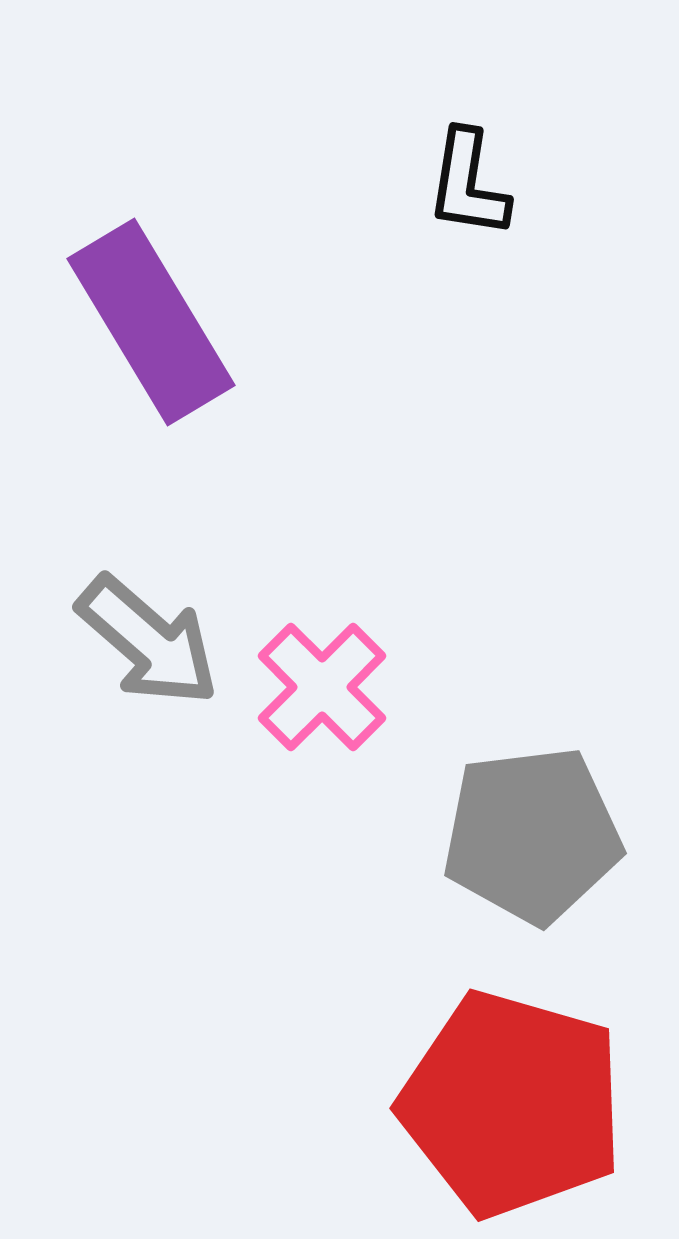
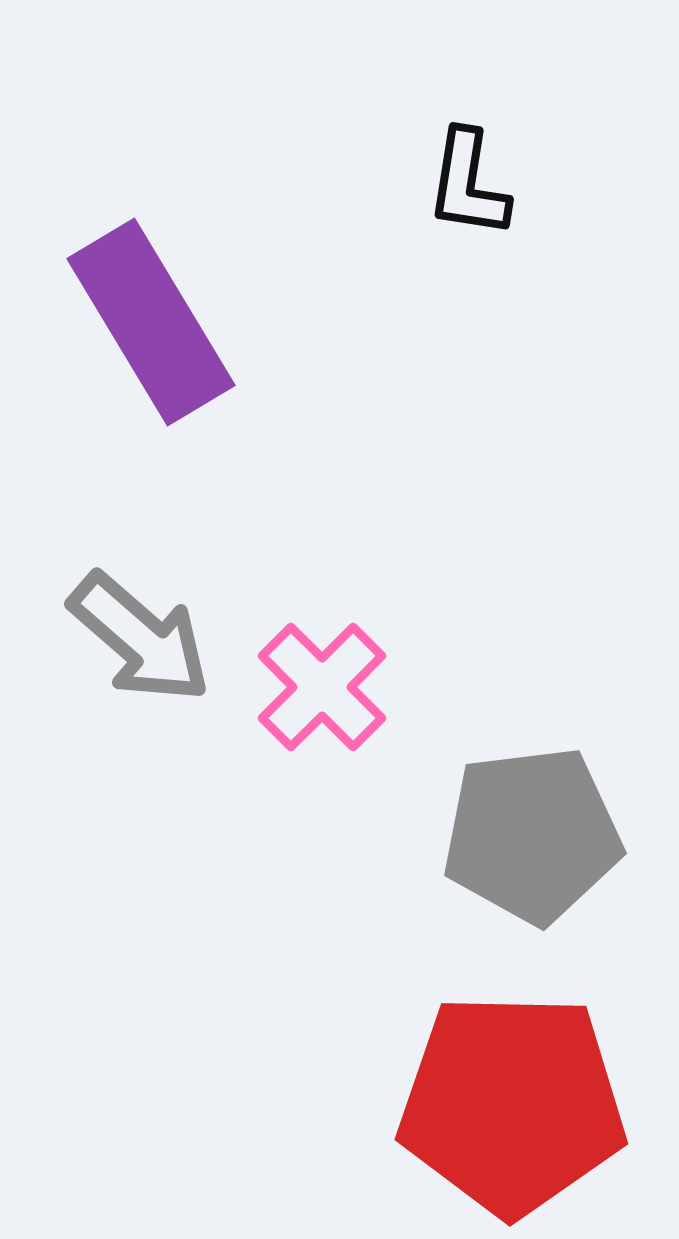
gray arrow: moved 8 px left, 3 px up
red pentagon: rotated 15 degrees counterclockwise
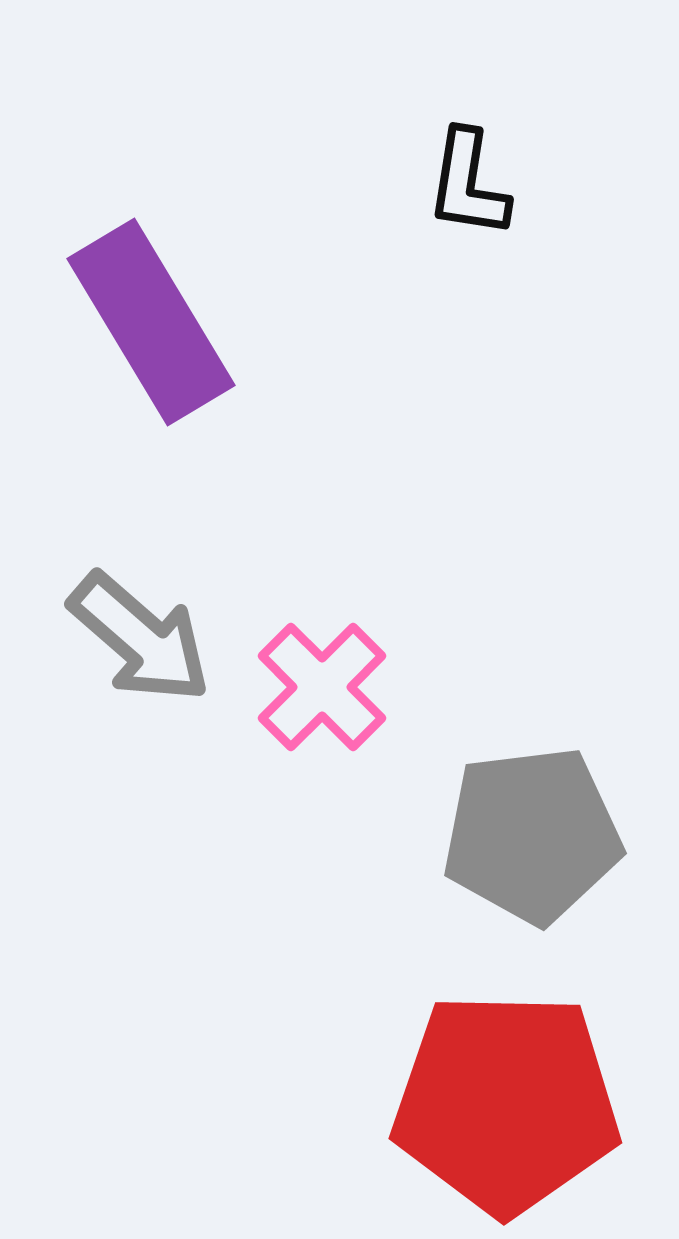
red pentagon: moved 6 px left, 1 px up
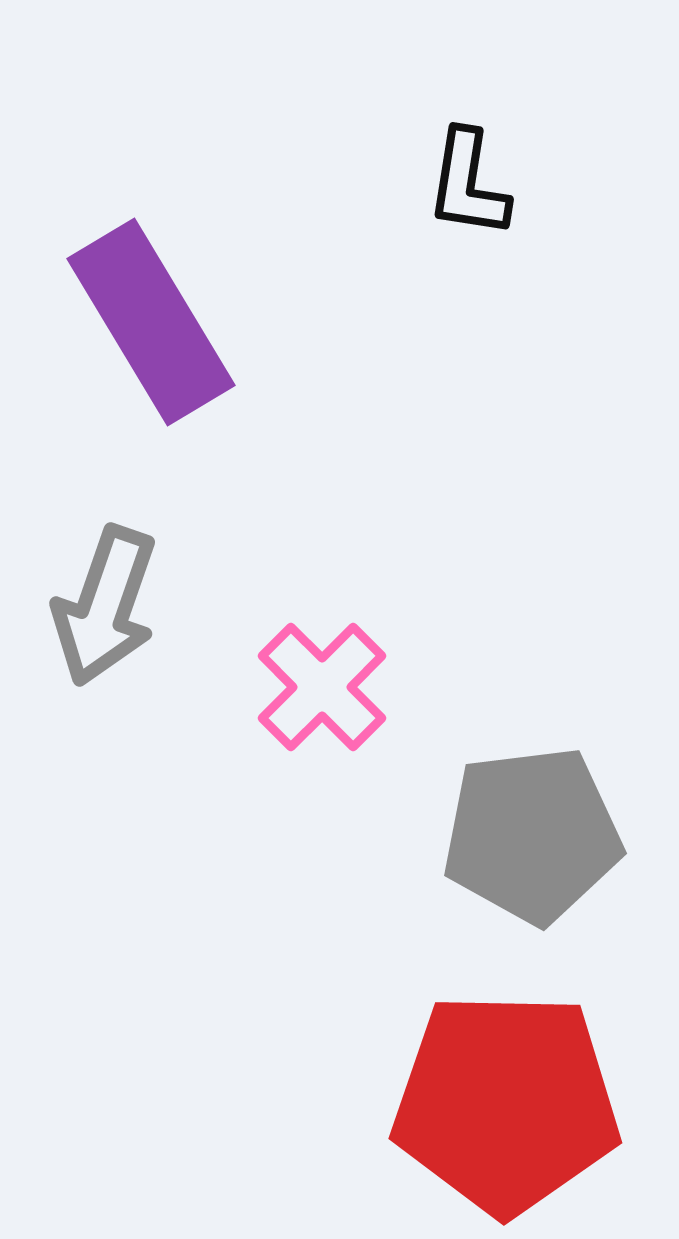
gray arrow: moved 35 px left, 32 px up; rotated 68 degrees clockwise
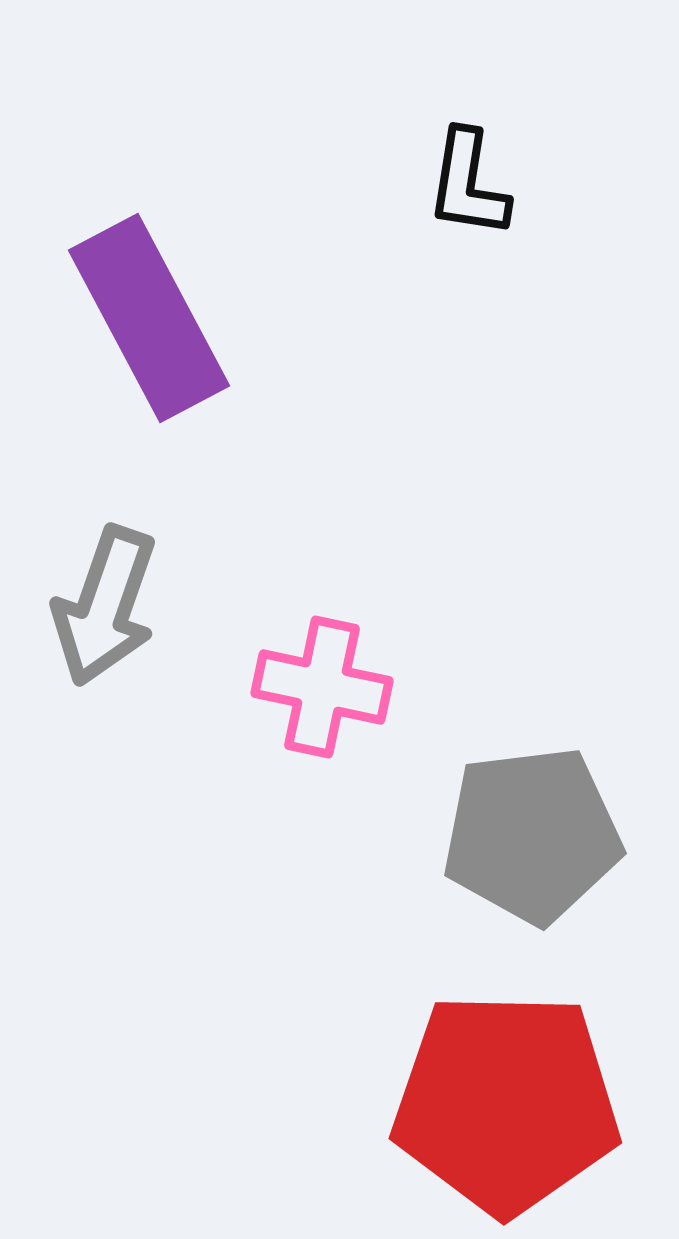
purple rectangle: moved 2 px left, 4 px up; rotated 3 degrees clockwise
pink cross: rotated 33 degrees counterclockwise
